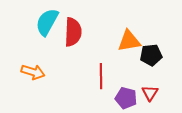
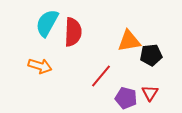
cyan semicircle: moved 1 px down
orange arrow: moved 7 px right, 6 px up
red line: rotated 40 degrees clockwise
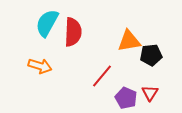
red line: moved 1 px right
purple pentagon: rotated 10 degrees clockwise
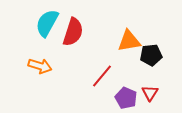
red semicircle: rotated 16 degrees clockwise
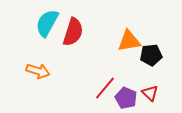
orange arrow: moved 2 px left, 5 px down
red line: moved 3 px right, 12 px down
red triangle: rotated 18 degrees counterclockwise
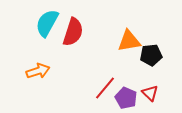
orange arrow: rotated 35 degrees counterclockwise
